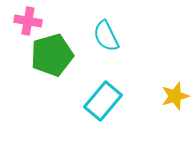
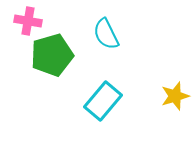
cyan semicircle: moved 2 px up
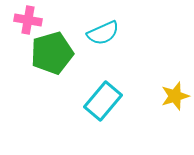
pink cross: moved 1 px up
cyan semicircle: moved 3 px left, 1 px up; rotated 88 degrees counterclockwise
green pentagon: moved 2 px up
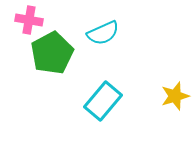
pink cross: moved 1 px right
green pentagon: rotated 12 degrees counterclockwise
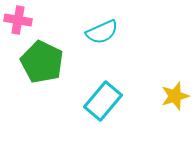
pink cross: moved 11 px left
cyan semicircle: moved 1 px left, 1 px up
green pentagon: moved 10 px left, 9 px down; rotated 18 degrees counterclockwise
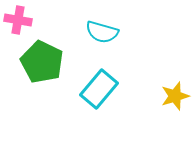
cyan semicircle: rotated 40 degrees clockwise
cyan rectangle: moved 4 px left, 12 px up
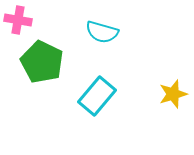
cyan rectangle: moved 2 px left, 7 px down
yellow star: moved 2 px left, 2 px up
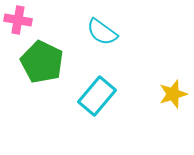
cyan semicircle: rotated 20 degrees clockwise
